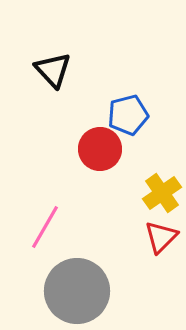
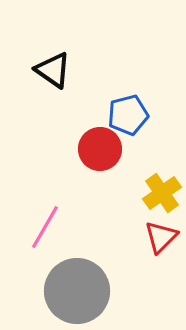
black triangle: rotated 12 degrees counterclockwise
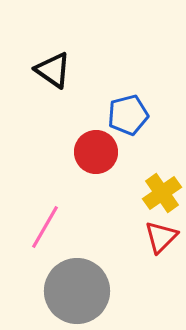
red circle: moved 4 px left, 3 px down
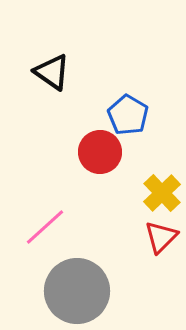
black triangle: moved 1 px left, 2 px down
blue pentagon: rotated 27 degrees counterclockwise
red circle: moved 4 px right
yellow cross: rotated 9 degrees counterclockwise
pink line: rotated 18 degrees clockwise
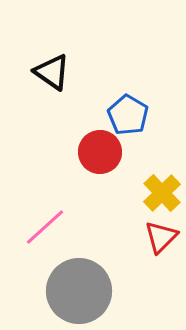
gray circle: moved 2 px right
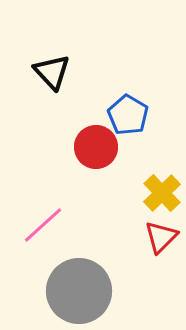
black triangle: rotated 12 degrees clockwise
red circle: moved 4 px left, 5 px up
pink line: moved 2 px left, 2 px up
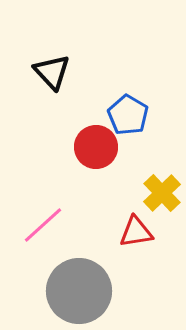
red triangle: moved 25 px left, 5 px up; rotated 36 degrees clockwise
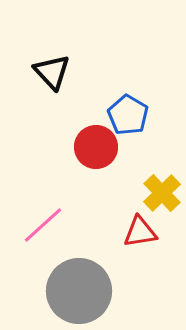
red triangle: moved 4 px right
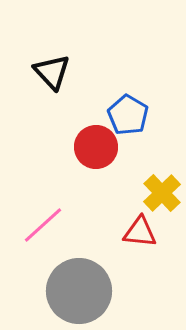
red triangle: rotated 15 degrees clockwise
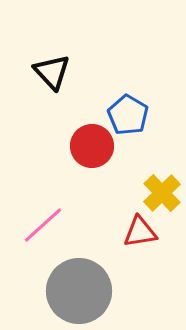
red circle: moved 4 px left, 1 px up
red triangle: rotated 15 degrees counterclockwise
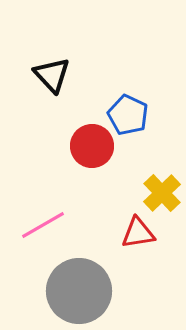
black triangle: moved 3 px down
blue pentagon: rotated 6 degrees counterclockwise
pink line: rotated 12 degrees clockwise
red triangle: moved 2 px left, 1 px down
